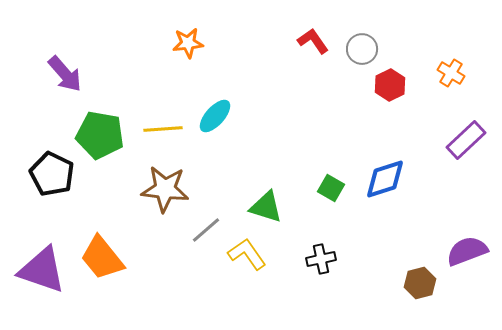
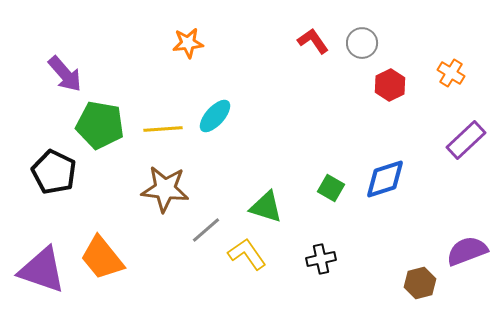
gray circle: moved 6 px up
green pentagon: moved 10 px up
black pentagon: moved 2 px right, 2 px up
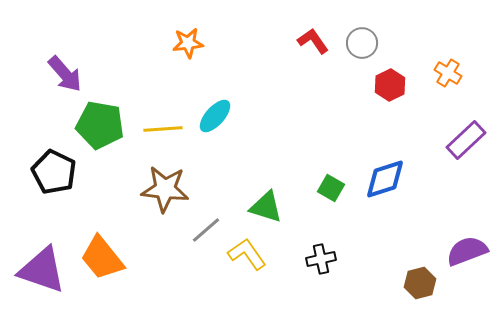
orange cross: moved 3 px left
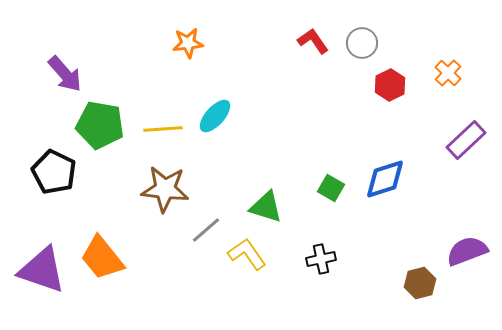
orange cross: rotated 12 degrees clockwise
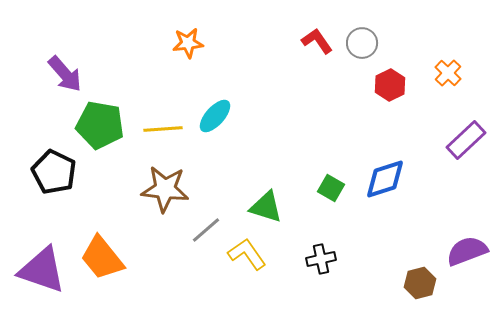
red L-shape: moved 4 px right
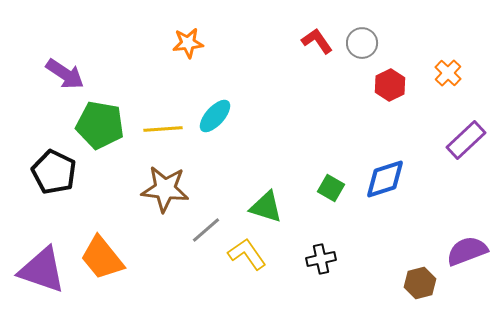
purple arrow: rotated 15 degrees counterclockwise
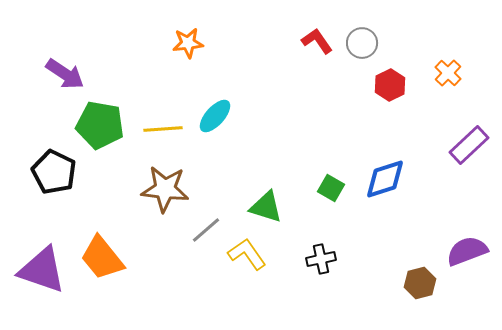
purple rectangle: moved 3 px right, 5 px down
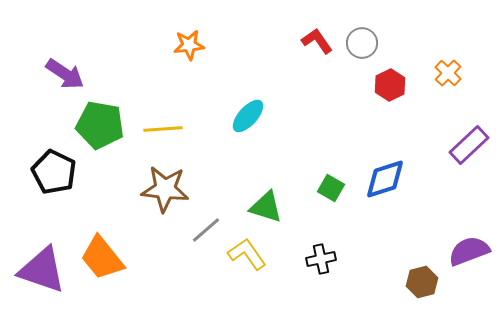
orange star: moved 1 px right, 2 px down
cyan ellipse: moved 33 px right
purple semicircle: moved 2 px right
brown hexagon: moved 2 px right, 1 px up
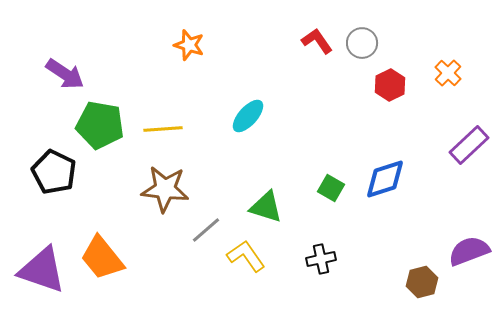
orange star: rotated 24 degrees clockwise
yellow L-shape: moved 1 px left, 2 px down
